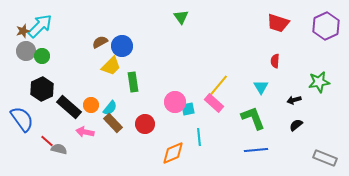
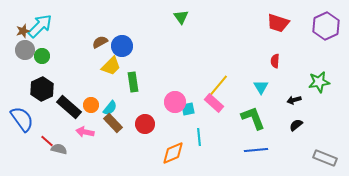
gray circle: moved 1 px left, 1 px up
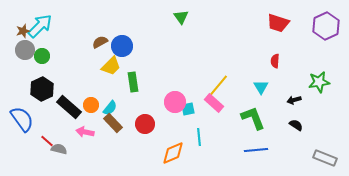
black semicircle: rotated 72 degrees clockwise
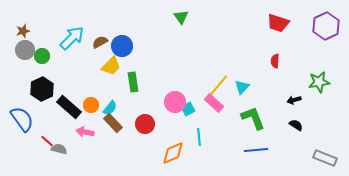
cyan arrow: moved 32 px right, 12 px down
cyan triangle: moved 19 px left; rotated 14 degrees clockwise
cyan square: rotated 16 degrees counterclockwise
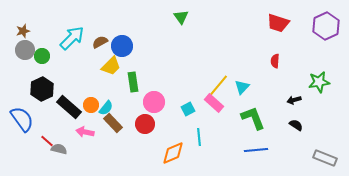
pink circle: moved 21 px left
cyan semicircle: moved 4 px left
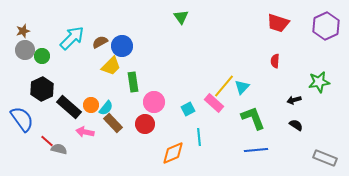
yellow line: moved 6 px right
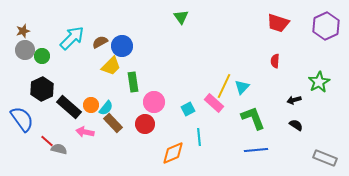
green star: rotated 20 degrees counterclockwise
yellow line: rotated 15 degrees counterclockwise
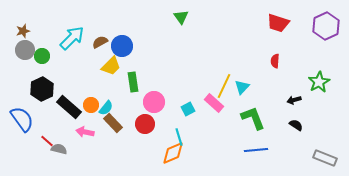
cyan line: moved 20 px left; rotated 12 degrees counterclockwise
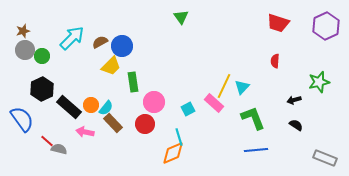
green star: rotated 15 degrees clockwise
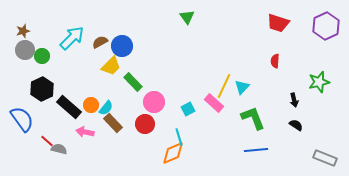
green triangle: moved 6 px right
green rectangle: rotated 36 degrees counterclockwise
black arrow: rotated 88 degrees counterclockwise
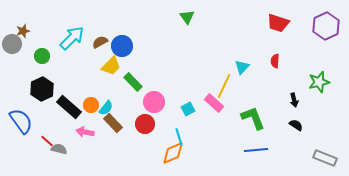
gray circle: moved 13 px left, 6 px up
cyan triangle: moved 20 px up
blue semicircle: moved 1 px left, 2 px down
